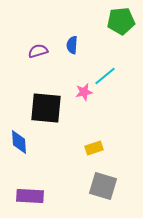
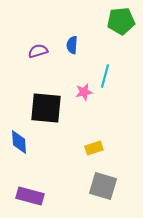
cyan line: rotated 35 degrees counterclockwise
purple rectangle: rotated 12 degrees clockwise
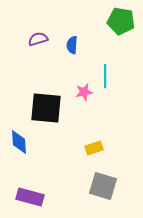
green pentagon: rotated 16 degrees clockwise
purple semicircle: moved 12 px up
cyan line: rotated 15 degrees counterclockwise
purple rectangle: moved 1 px down
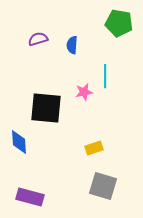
green pentagon: moved 2 px left, 2 px down
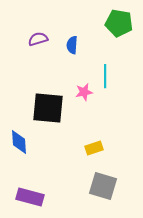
black square: moved 2 px right
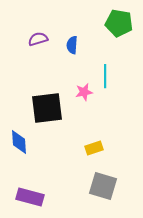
black square: moved 1 px left; rotated 12 degrees counterclockwise
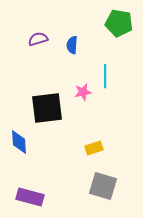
pink star: moved 1 px left
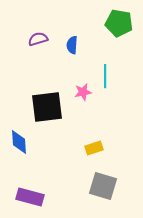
black square: moved 1 px up
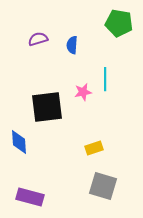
cyan line: moved 3 px down
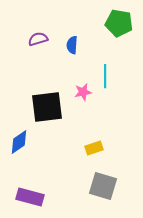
cyan line: moved 3 px up
blue diamond: rotated 60 degrees clockwise
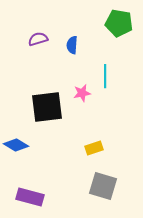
pink star: moved 1 px left, 1 px down
blue diamond: moved 3 px left, 3 px down; rotated 65 degrees clockwise
